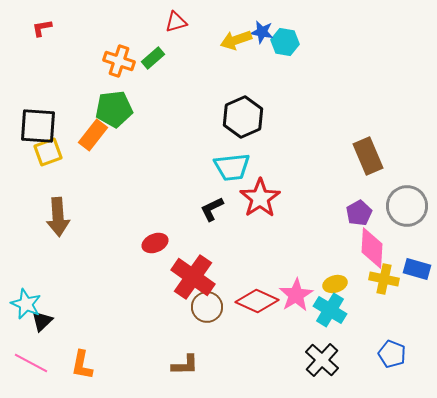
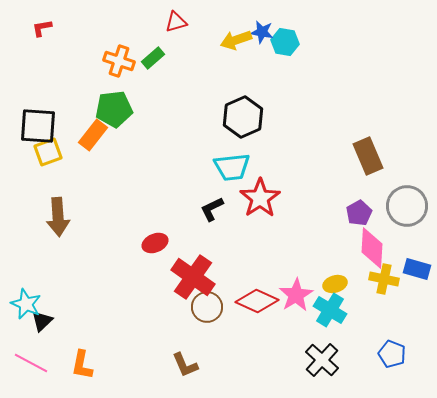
brown L-shape: rotated 68 degrees clockwise
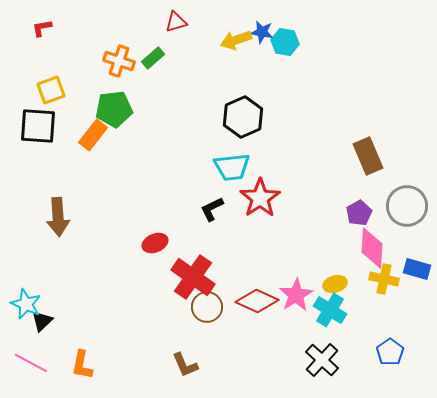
yellow square: moved 3 px right, 62 px up
blue pentagon: moved 2 px left, 2 px up; rotated 16 degrees clockwise
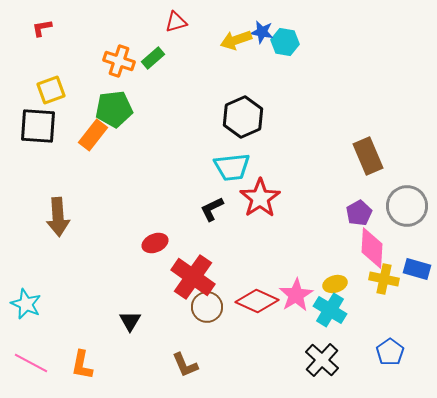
black triangle: moved 88 px right; rotated 15 degrees counterclockwise
